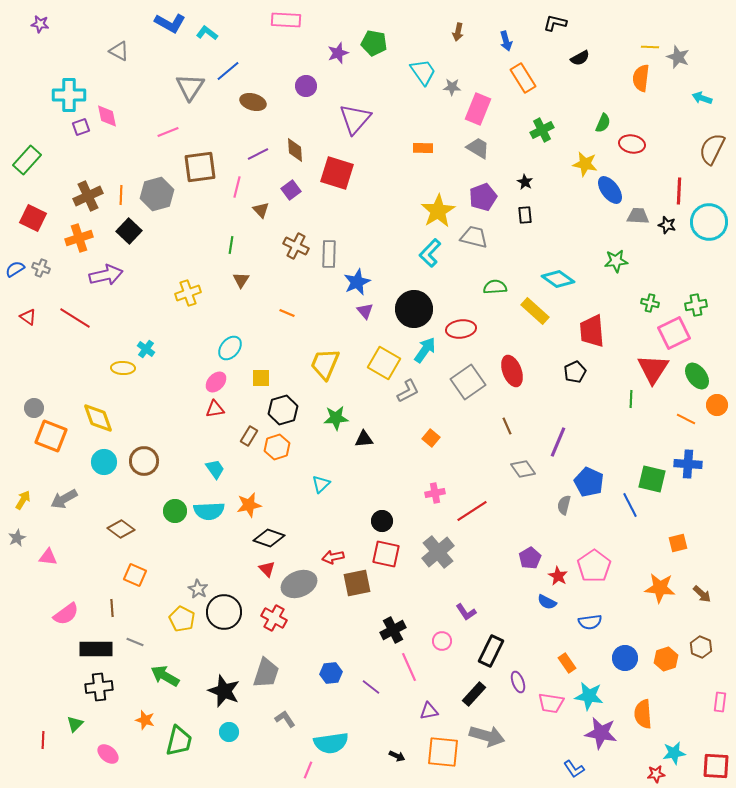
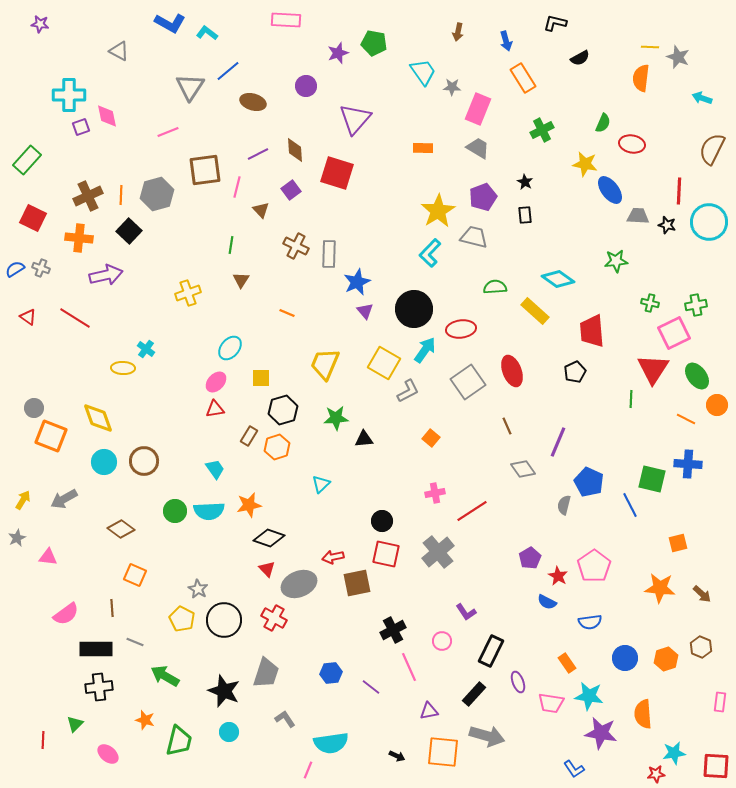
brown square at (200, 167): moved 5 px right, 3 px down
orange cross at (79, 238): rotated 24 degrees clockwise
black circle at (224, 612): moved 8 px down
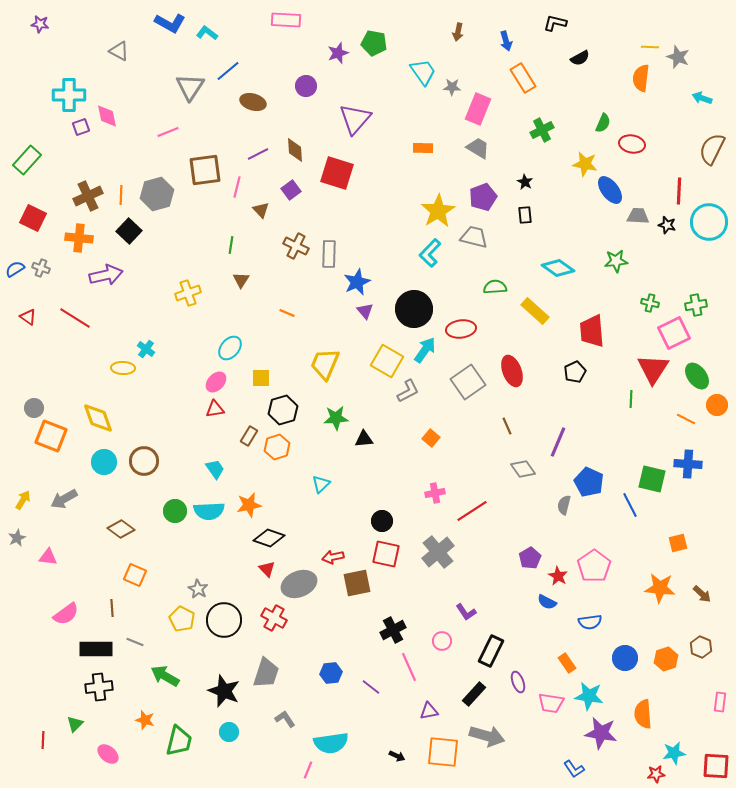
cyan diamond at (558, 279): moved 11 px up
yellow square at (384, 363): moved 3 px right, 2 px up
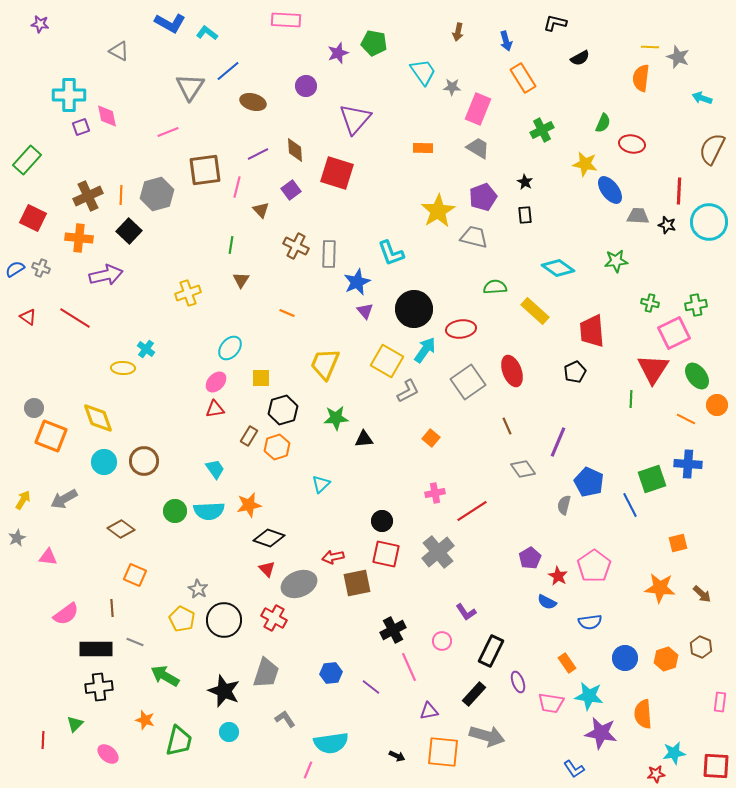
cyan L-shape at (430, 253): moved 39 px left; rotated 64 degrees counterclockwise
green square at (652, 479): rotated 32 degrees counterclockwise
